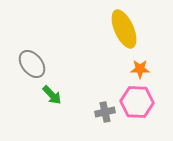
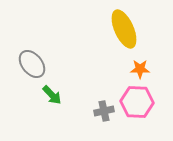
gray cross: moved 1 px left, 1 px up
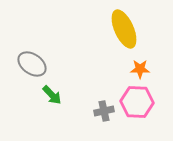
gray ellipse: rotated 16 degrees counterclockwise
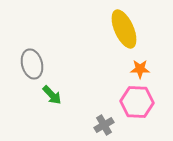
gray ellipse: rotated 40 degrees clockwise
gray cross: moved 14 px down; rotated 18 degrees counterclockwise
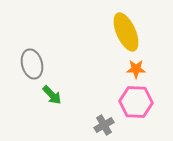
yellow ellipse: moved 2 px right, 3 px down
orange star: moved 4 px left
pink hexagon: moved 1 px left
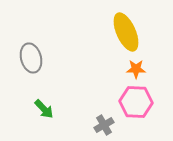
gray ellipse: moved 1 px left, 6 px up
green arrow: moved 8 px left, 14 px down
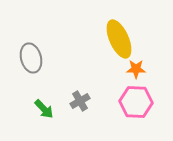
yellow ellipse: moved 7 px left, 7 px down
gray cross: moved 24 px left, 24 px up
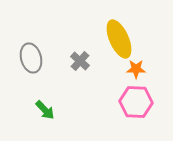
gray cross: moved 40 px up; rotated 18 degrees counterclockwise
green arrow: moved 1 px right, 1 px down
